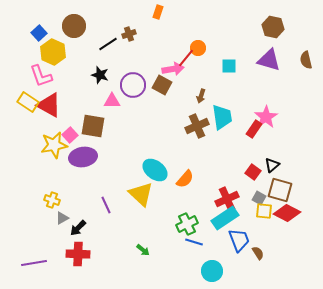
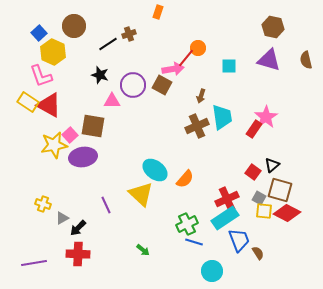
yellow cross at (52, 200): moved 9 px left, 4 px down
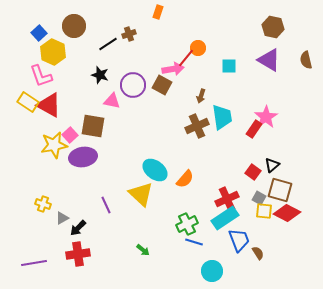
purple triangle at (269, 60): rotated 15 degrees clockwise
pink triangle at (112, 101): rotated 12 degrees clockwise
red cross at (78, 254): rotated 10 degrees counterclockwise
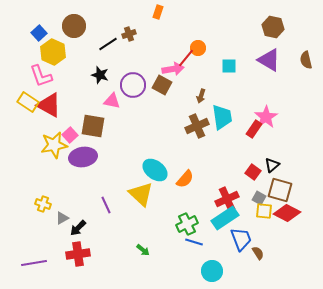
blue trapezoid at (239, 240): moved 2 px right, 1 px up
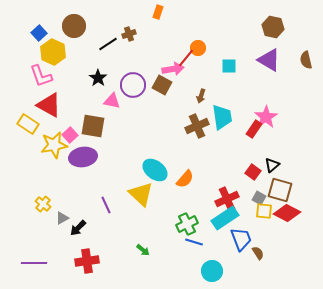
black star at (100, 75): moved 2 px left, 3 px down; rotated 18 degrees clockwise
yellow rectangle at (28, 102): moved 22 px down
yellow cross at (43, 204): rotated 21 degrees clockwise
red cross at (78, 254): moved 9 px right, 7 px down
purple line at (34, 263): rotated 10 degrees clockwise
